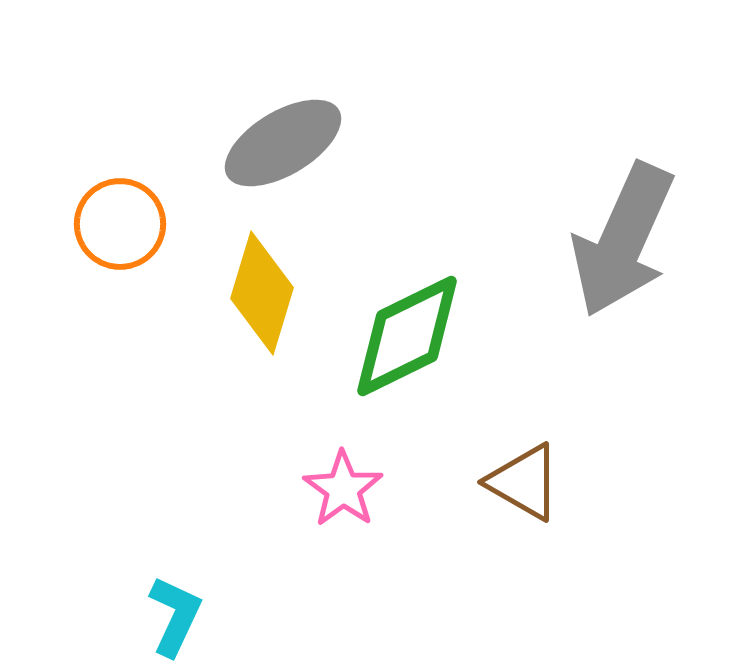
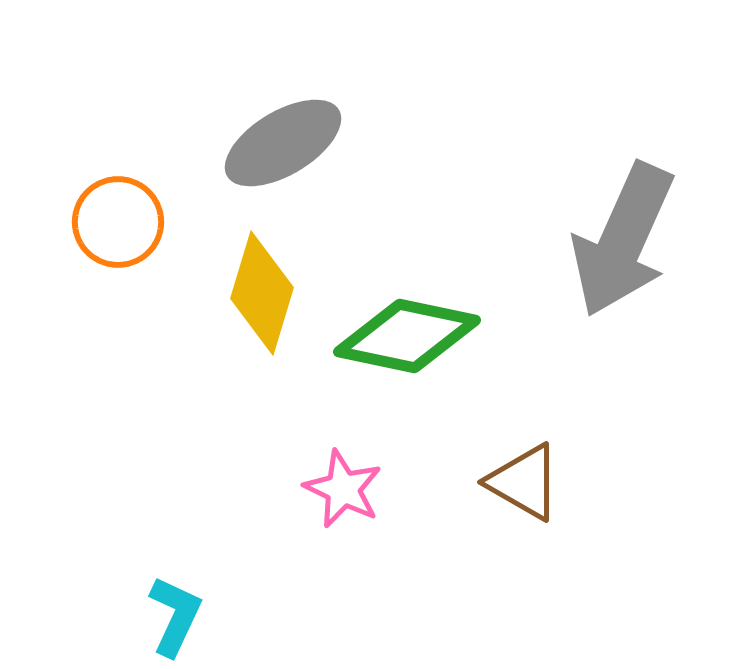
orange circle: moved 2 px left, 2 px up
green diamond: rotated 38 degrees clockwise
pink star: rotated 10 degrees counterclockwise
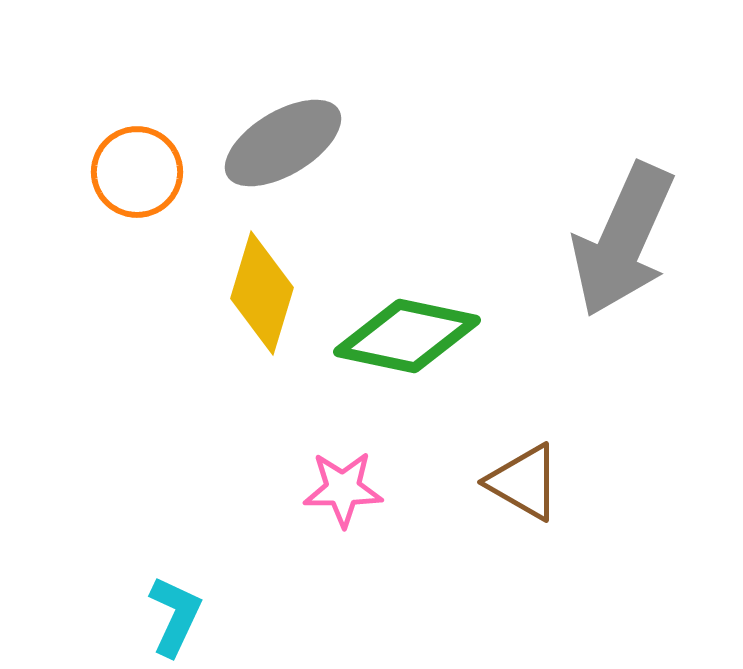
orange circle: moved 19 px right, 50 px up
pink star: rotated 26 degrees counterclockwise
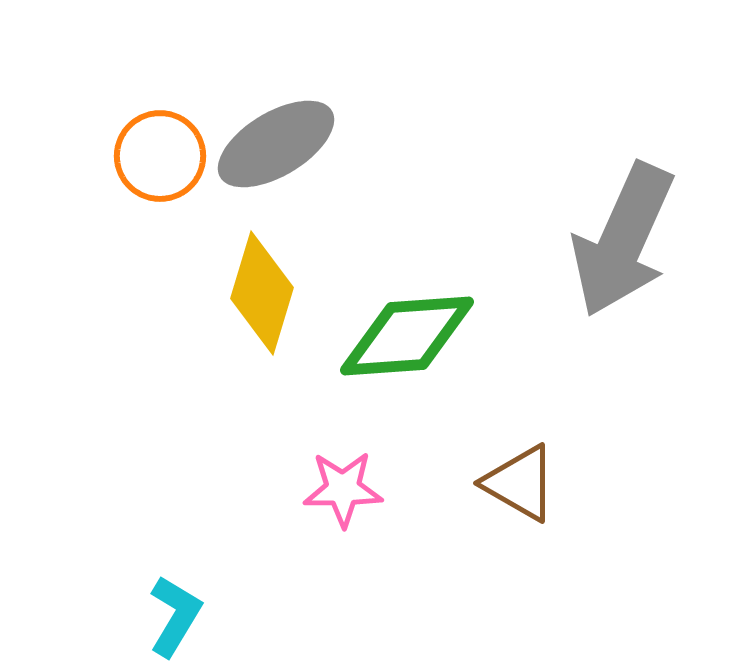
gray ellipse: moved 7 px left, 1 px down
orange circle: moved 23 px right, 16 px up
green diamond: rotated 16 degrees counterclockwise
brown triangle: moved 4 px left, 1 px down
cyan L-shape: rotated 6 degrees clockwise
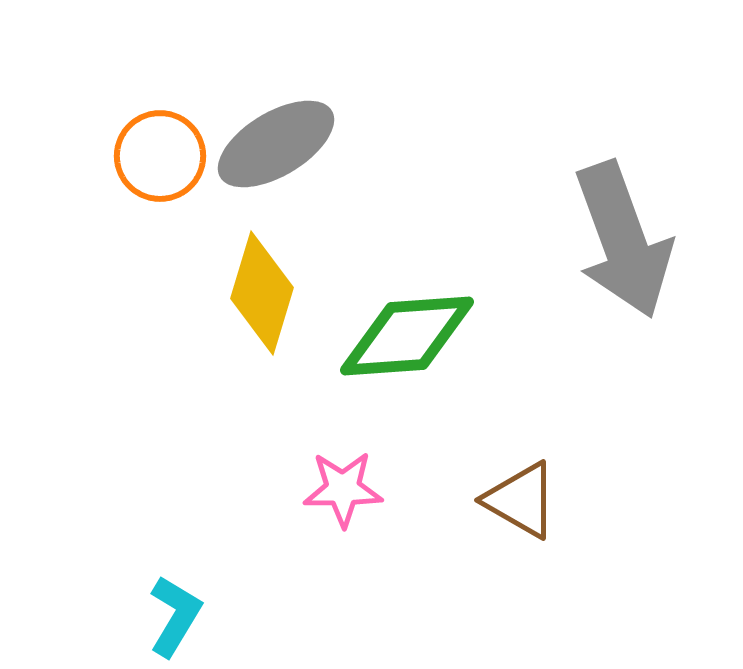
gray arrow: rotated 44 degrees counterclockwise
brown triangle: moved 1 px right, 17 px down
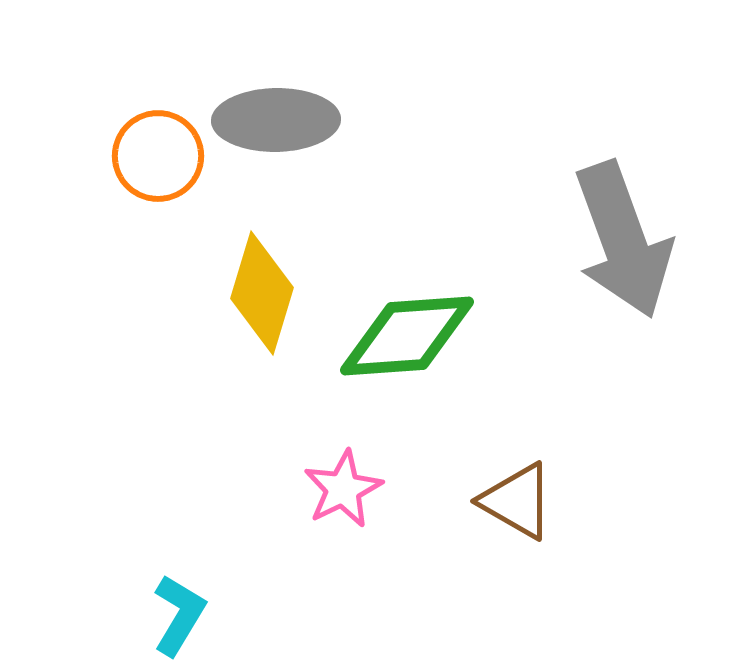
gray ellipse: moved 24 px up; rotated 30 degrees clockwise
orange circle: moved 2 px left
pink star: rotated 26 degrees counterclockwise
brown triangle: moved 4 px left, 1 px down
cyan L-shape: moved 4 px right, 1 px up
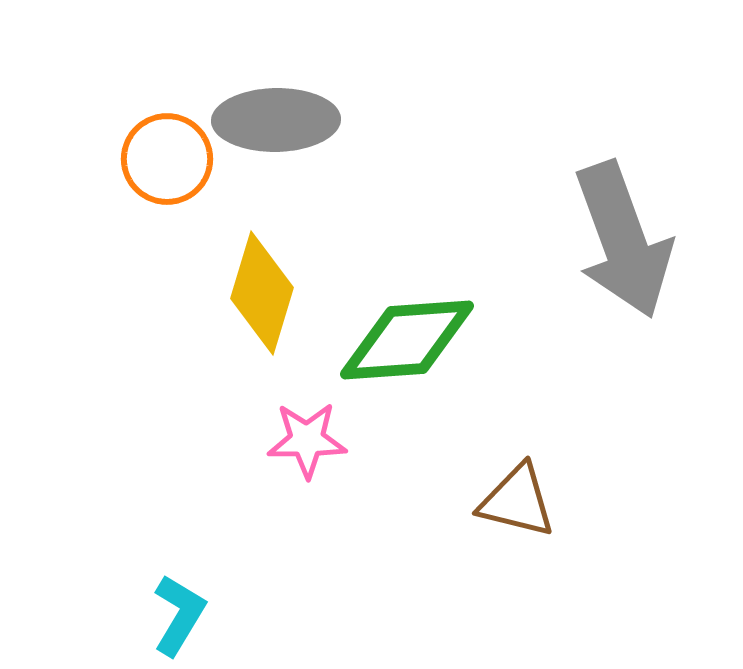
orange circle: moved 9 px right, 3 px down
green diamond: moved 4 px down
pink star: moved 36 px left, 49 px up; rotated 26 degrees clockwise
brown triangle: rotated 16 degrees counterclockwise
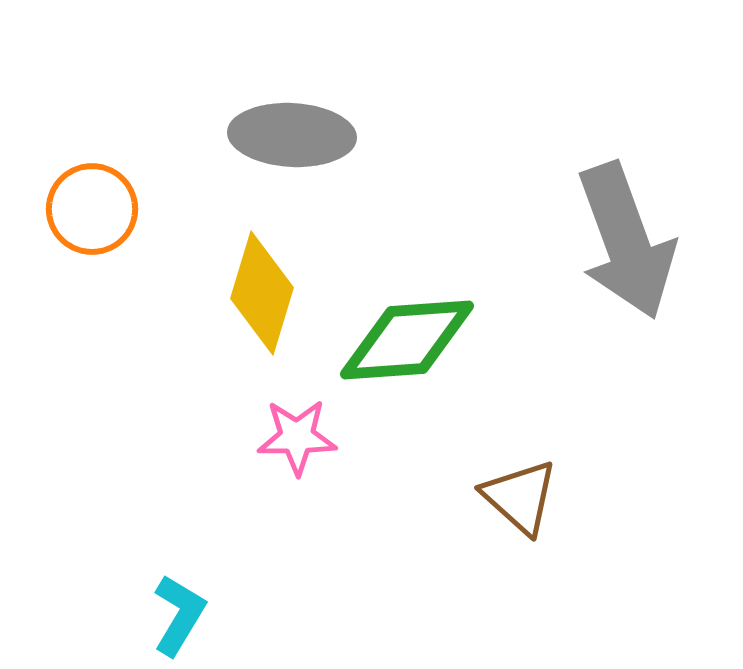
gray ellipse: moved 16 px right, 15 px down; rotated 4 degrees clockwise
orange circle: moved 75 px left, 50 px down
gray arrow: moved 3 px right, 1 px down
pink star: moved 10 px left, 3 px up
brown triangle: moved 3 px right, 4 px up; rotated 28 degrees clockwise
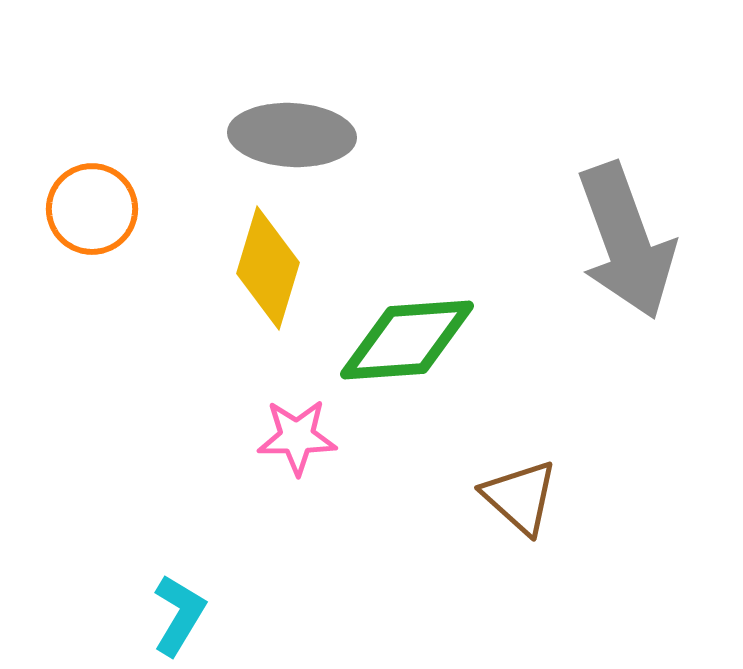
yellow diamond: moved 6 px right, 25 px up
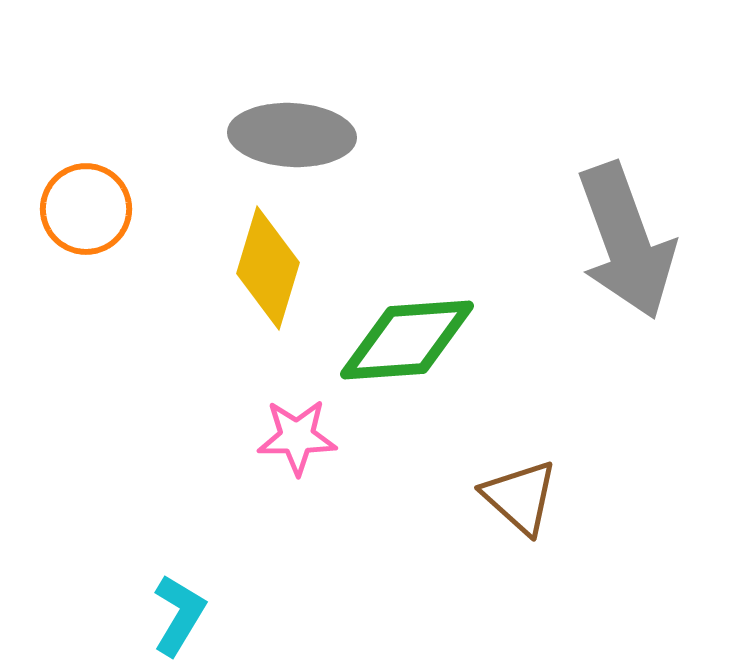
orange circle: moved 6 px left
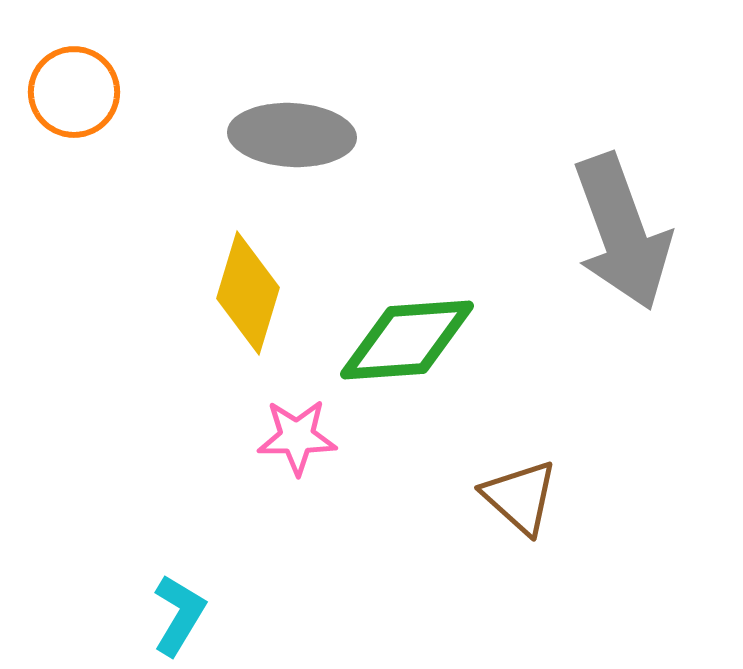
orange circle: moved 12 px left, 117 px up
gray arrow: moved 4 px left, 9 px up
yellow diamond: moved 20 px left, 25 px down
